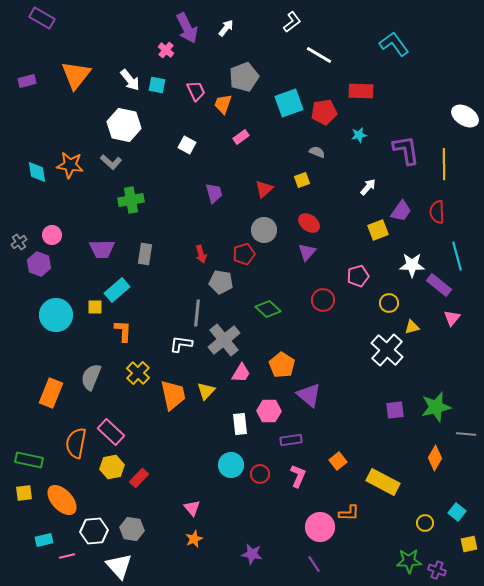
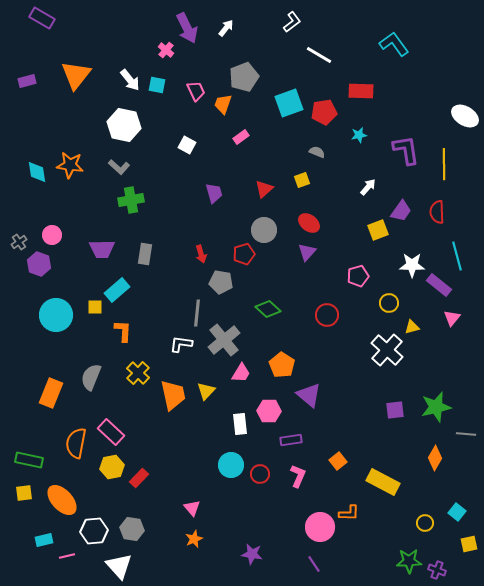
gray L-shape at (111, 162): moved 8 px right, 5 px down
red circle at (323, 300): moved 4 px right, 15 px down
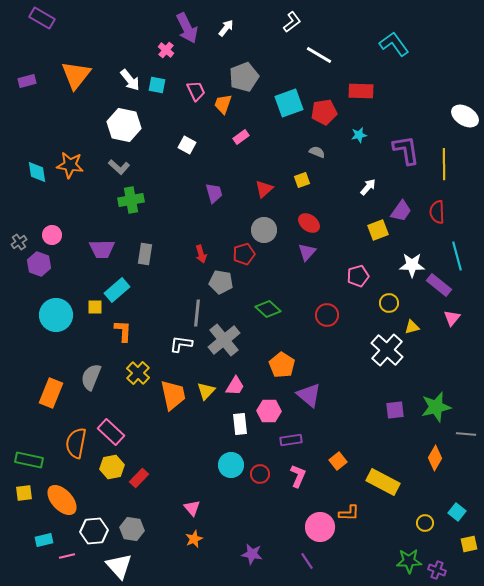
pink trapezoid at (241, 373): moved 6 px left, 13 px down
purple line at (314, 564): moved 7 px left, 3 px up
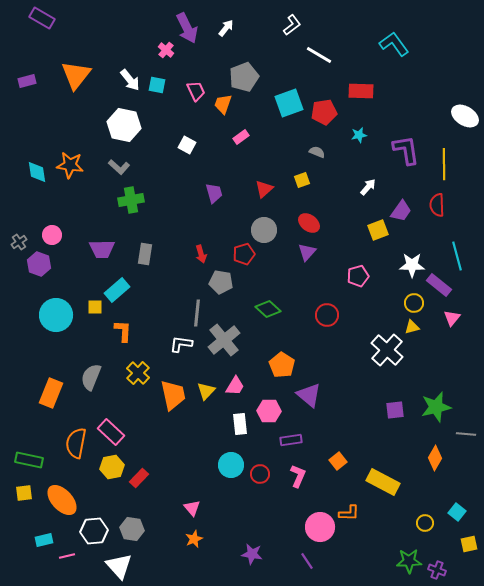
white L-shape at (292, 22): moved 3 px down
red semicircle at (437, 212): moved 7 px up
yellow circle at (389, 303): moved 25 px right
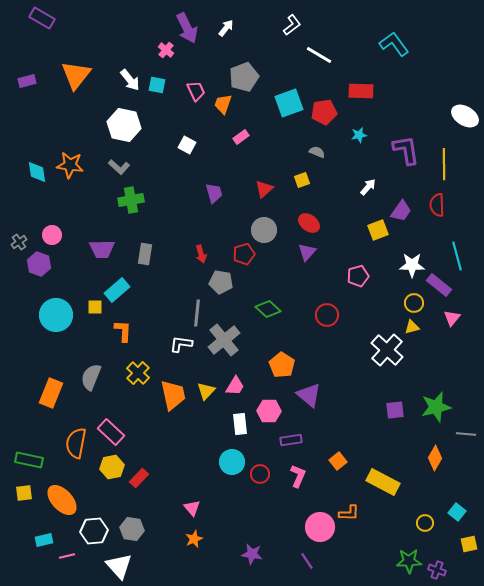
cyan circle at (231, 465): moved 1 px right, 3 px up
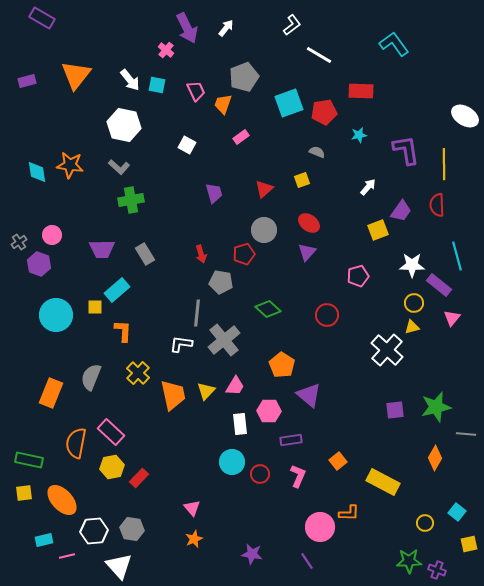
gray rectangle at (145, 254): rotated 40 degrees counterclockwise
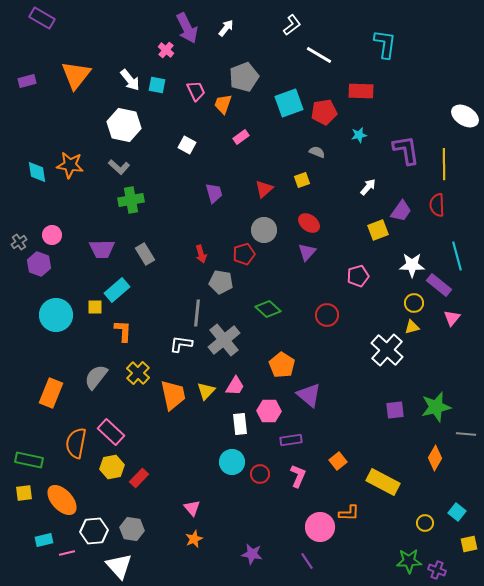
cyan L-shape at (394, 44): moved 9 px left; rotated 44 degrees clockwise
gray semicircle at (91, 377): moved 5 px right; rotated 16 degrees clockwise
pink line at (67, 556): moved 3 px up
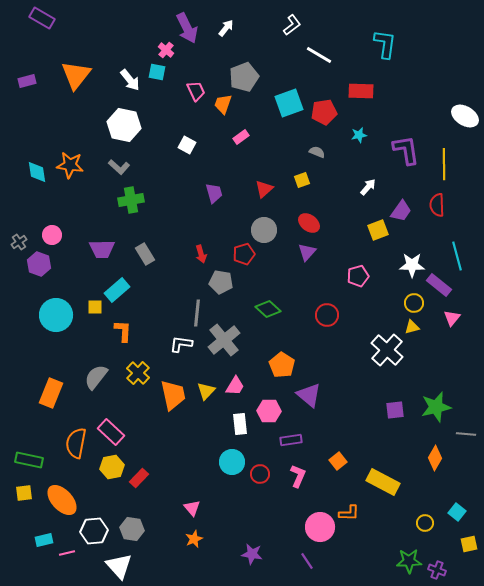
cyan square at (157, 85): moved 13 px up
